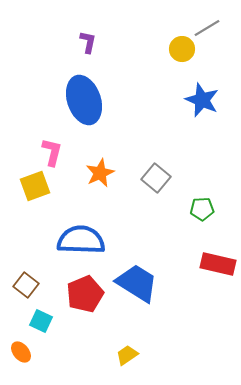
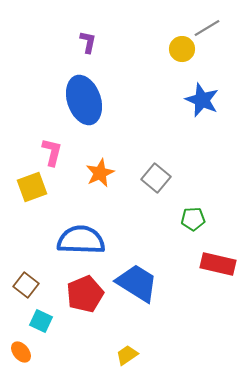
yellow square: moved 3 px left, 1 px down
green pentagon: moved 9 px left, 10 px down
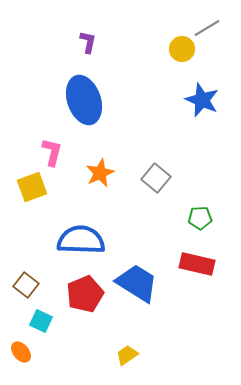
green pentagon: moved 7 px right, 1 px up
red rectangle: moved 21 px left
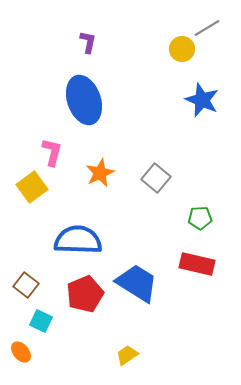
yellow square: rotated 16 degrees counterclockwise
blue semicircle: moved 3 px left
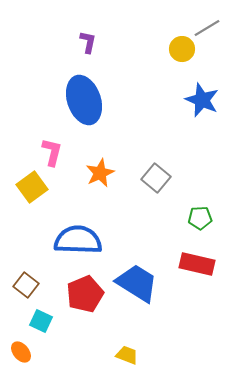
yellow trapezoid: rotated 55 degrees clockwise
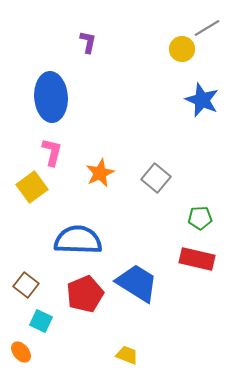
blue ellipse: moved 33 px left, 3 px up; rotated 15 degrees clockwise
red rectangle: moved 5 px up
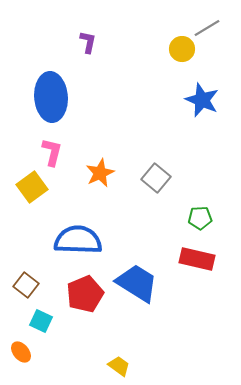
yellow trapezoid: moved 8 px left, 11 px down; rotated 15 degrees clockwise
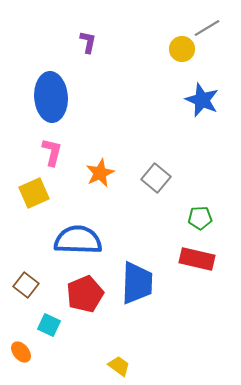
yellow square: moved 2 px right, 6 px down; rotated 12 degrees clockwise
blue trapezoid: rotated 60 degrees clockwise
cyan square: moved 8 px right, 4 px down
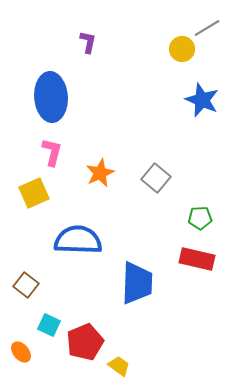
red pentagon: moved 48 px down
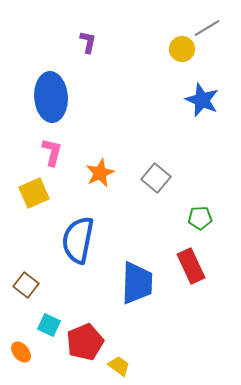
blue semicircle: rotated 81 degrees counterclockwise
red rectangle: moved 6 px left, 7 px down; rotated 52 degrees clockwise
